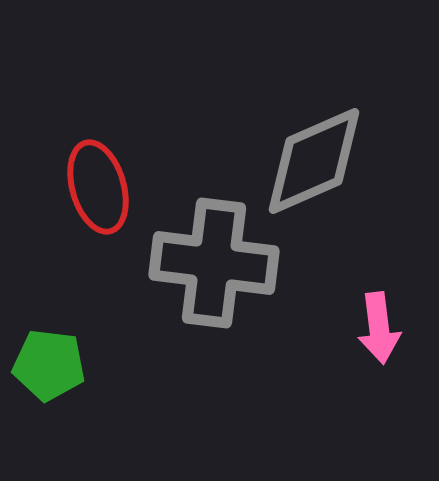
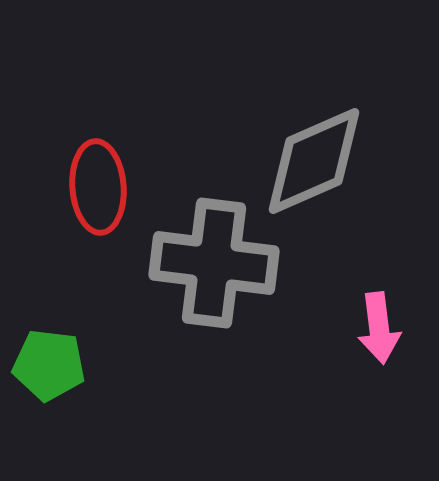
red ellipse: rotated 12 degrees clockwise
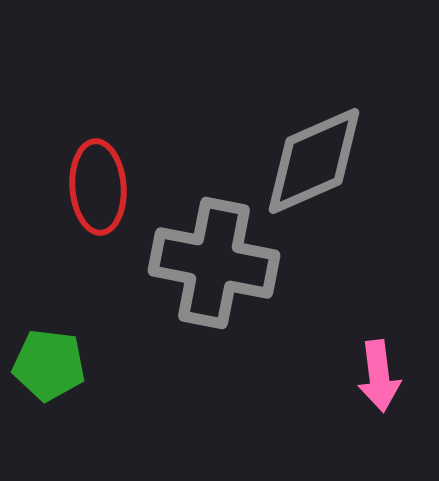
gray cross: rotated 4 degrees clockwise
pink arrow: moved 48 px down
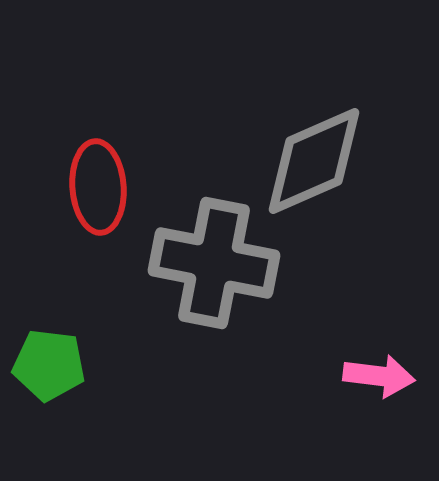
pink arrow: rotated 76 degrees counterclockwise
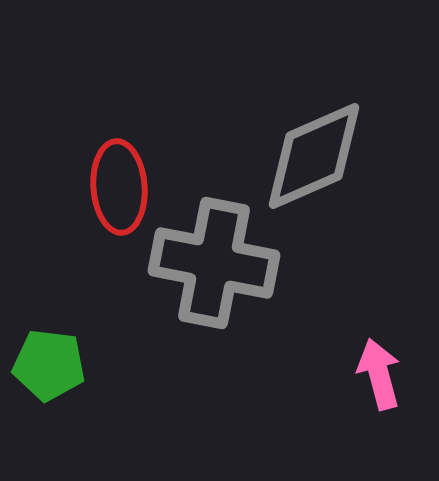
gray diamond: moved 5 px up
red ellipse: moved 21 px right
pink arrow: moved 2 px up; rotated 112 degrees counterclockwise
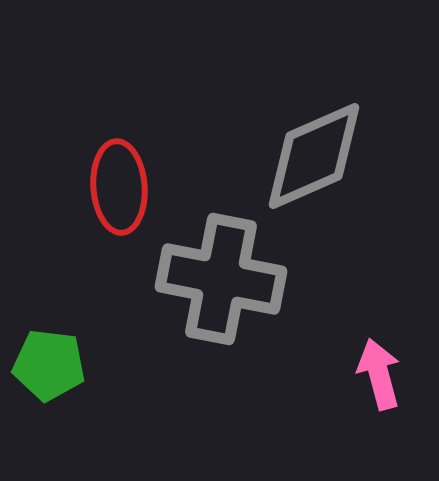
gray cross: moved 7 px right, 16 px down
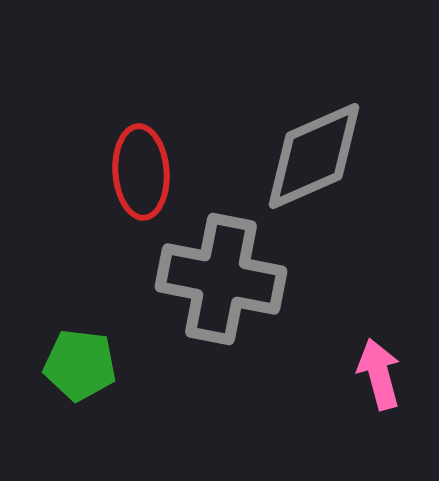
red ellipse: moved 22 px right, 15 px up
green pentagon: moved 31 px right
